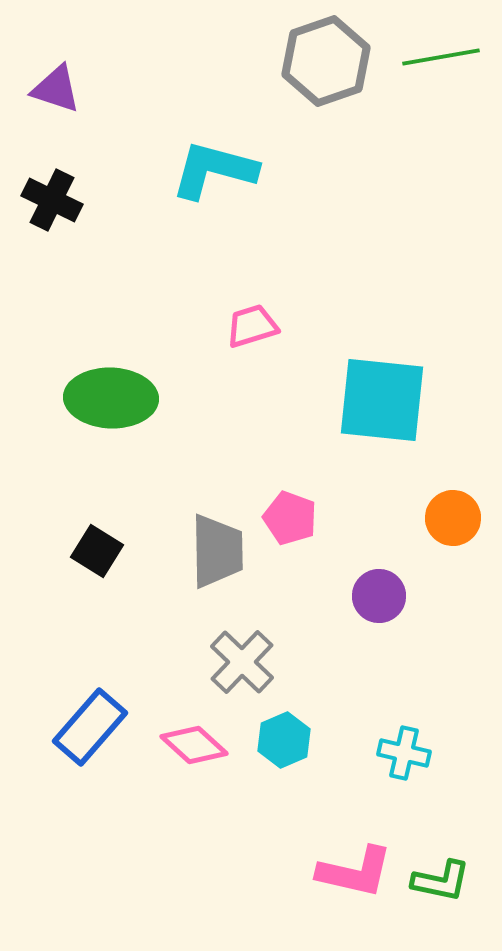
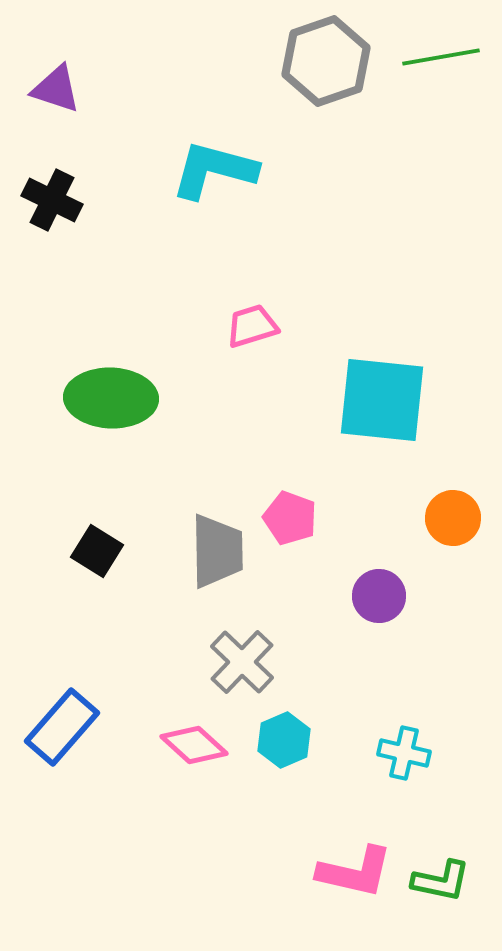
blue rectangle: moved 28 px left
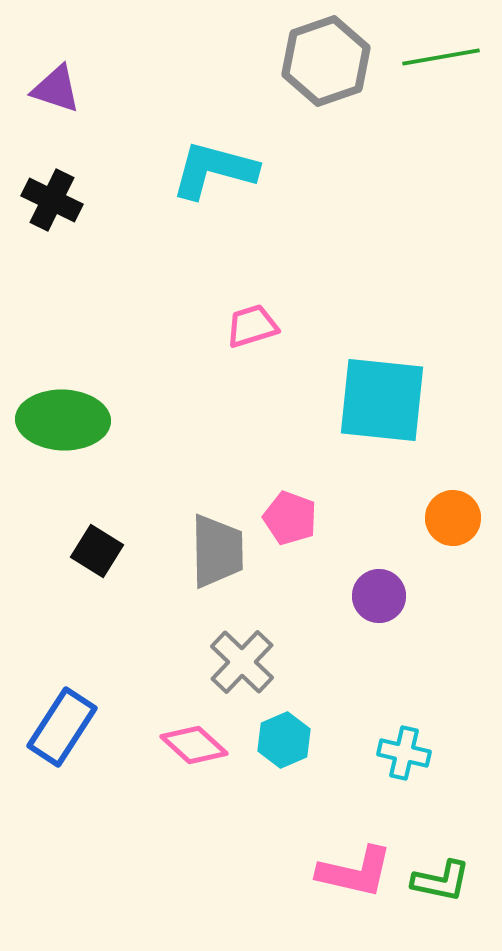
green ellipse: moved 48 px left, 22 px down
blue rectangle: rotated 8 degrees counterclockwise
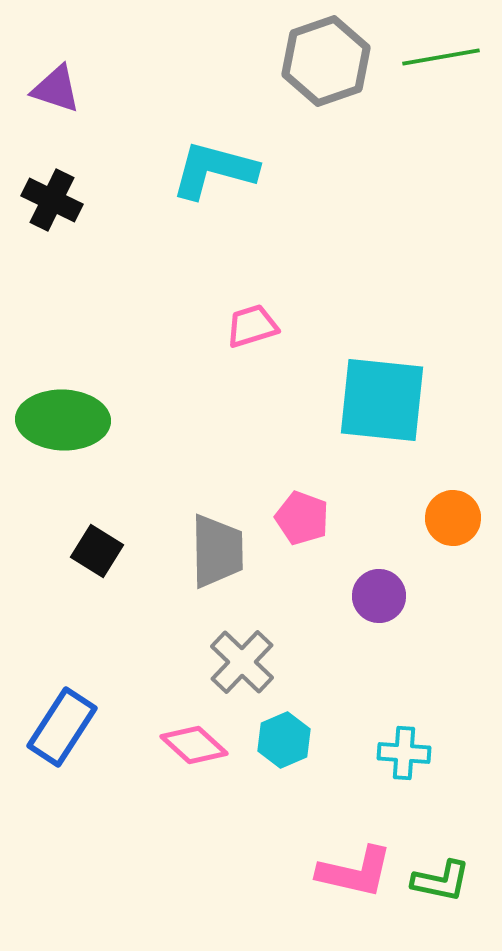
pink pentagon: moved 12 px right
cyan cross: rotated 9 degrees counterclockwise
